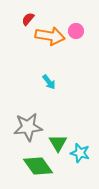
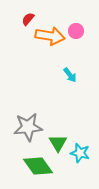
cyan arrow: moved 21 px right, 7 px up
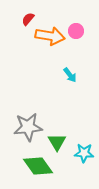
green triangle: moved 1 px left, 1 px up
cyan star: moved 4 px right; rotated 12 degrees counterclockwise
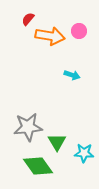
pink circle: moved 3 px right
cyan arrow: moved 2 px right; rotated 35 degrees counterclockwise
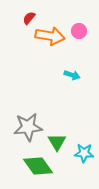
red semicircle: moved 1 px right, 1 px up
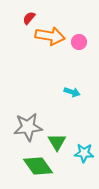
pink circle: moved 11 px down
cyan arrow: moved 17 px down
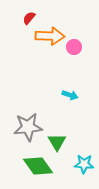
orange arrow: rotated 8 degrees counterclockwise
pink circle: moved 5 px left, 5 px down
cyan arrow: moved 2 px left, 3 px down
cyan star: moved 11 px down
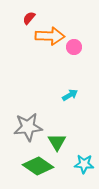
cyan arrow: rotated 49 degrees counterclockwise
green diamond: rotated 20 degrees counterclockwise
